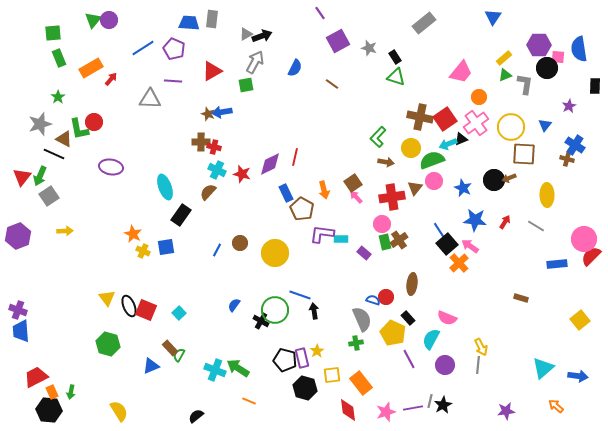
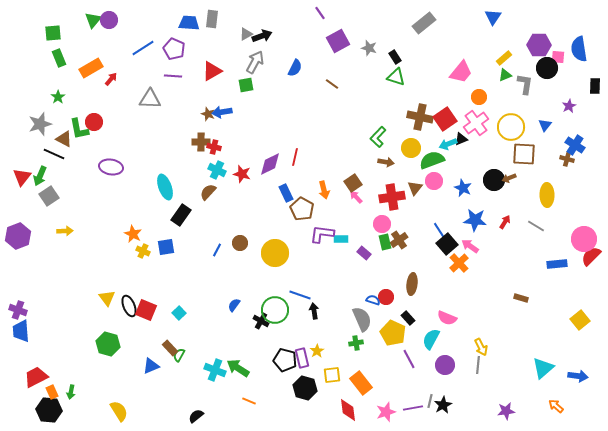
purple line at (173, 81): moved 5 px up
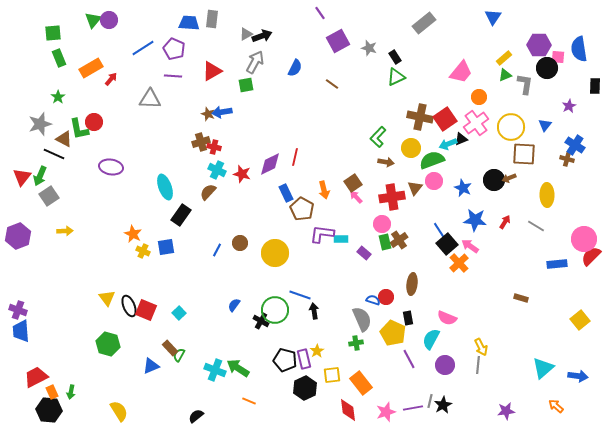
green triangle at (396, 77): rotated 42 degrees counterclockwise
brown cross at (201, 142): rotated 18 degrees counterclockwise
black rectangle at (408, 318): rotated 32 degrees clockwise
purple rectangle at (302, 358): moved 2 px right, 1 px down
black hexagon at (305, 388): rotated 20 degrees clockwise
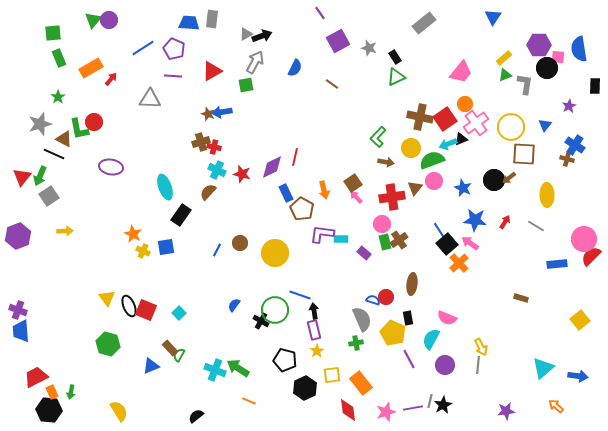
orange circle at (479, 97): moved 14 px left, 7 px down
purple diamond at (270, 164): moved 2 px right, 3 px down
brown arrow at (509, 178): rotated 16 degrees counterclockwise
pink arrow at (470, 246): moved 3 px up
purple rectangle at (304, 359): moved 10 px right, 29 px up
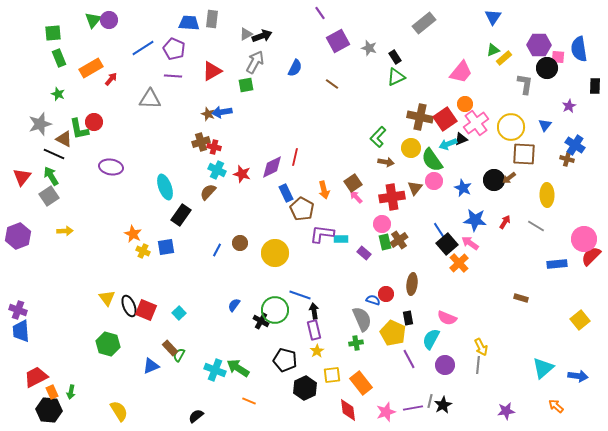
green triangle at (505, 75): moved 12 px left, 25 px up
green star at (58, 97): moved 3 px up; rotated 16 degrees counterclockwise
green semicircle at (432, 160): rotated 105 degrees counterclockwise
green arrow at (40, 176): moved 11 px right; rotated 126 degrees clockwise
red circle at (386, 297): moved 3 px up
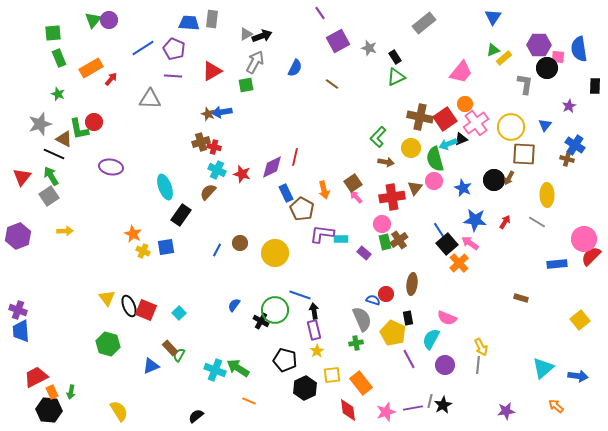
green semicircle at (432, 160): moved 3 px right, 1 px up; rotated 20 degrees clockwise
brown arrow at (509, 178): rotated 24 degrees counterclockwise
gray line at (536, 226): moved 1 px right, 4 px up
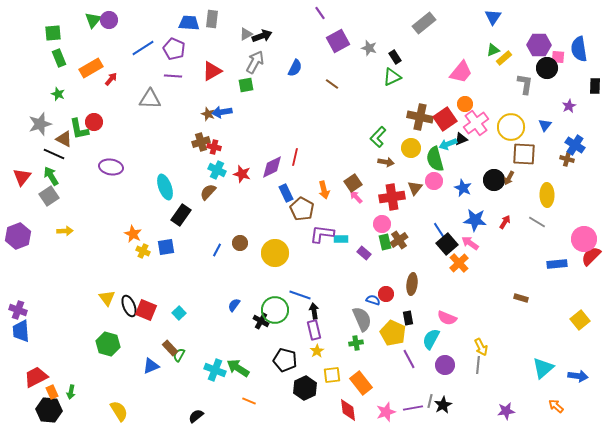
green triangle at (396, 77): moved 4 px left
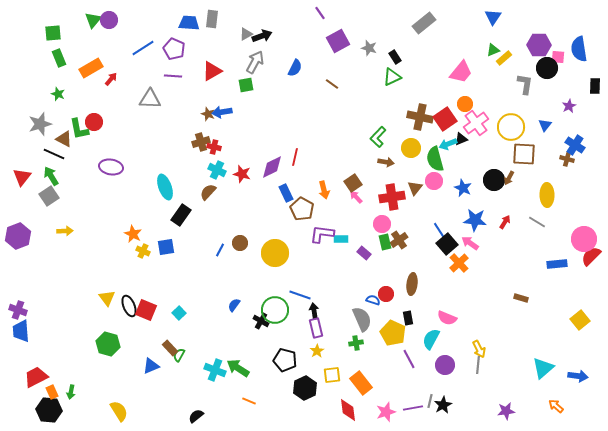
blue line at (217, 250): moved 3 px right
purple rectangle at (314, 330): moved 2 px right, 2 px up
yellow arrow at (481, 347): moved 2 px left, 2 px down
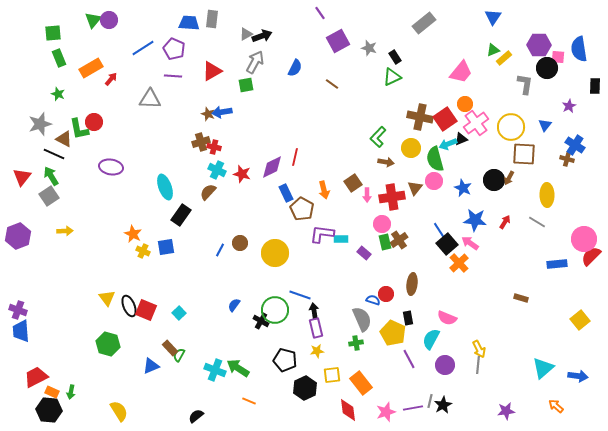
pink arrow at (356, 197): moved 11 px right, 2 px up; rotated 136 degrees counterclockwise
yellow star at (317, 351): rotated 24 degrees clockwise
orange rectangle at (52, 392): rotated 40 degrees counterclockwise
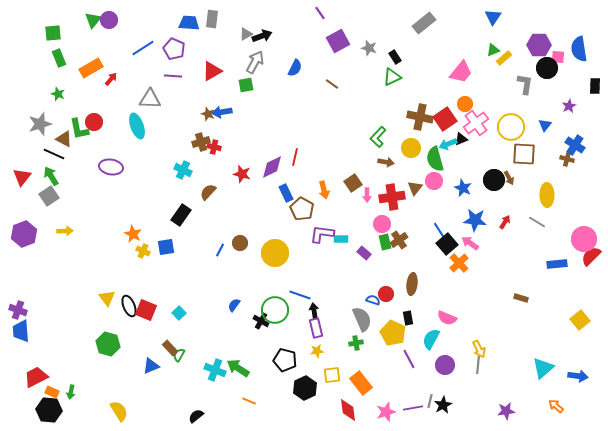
cyan cross at (217, 170): moved 34 px left
brown arrow at (509, 178): rotated 56 degrees counterclockwise
cyan ellipse at (165, 187): moved 28 px left, 61 px up
purple hexagon at (18, 236): moved 6 px right, 2 px up
